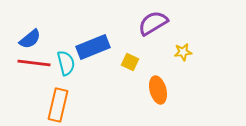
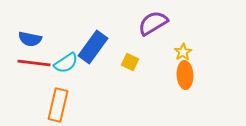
blue semicircle: rotated 50 degrees clockwise
blue rectangle: rotated 32 degrees counterclockwise
yellow star: rotated 24 degrees counterclockwise
cyan semicircle: rotated 70 degrees clockwise
orange ellipse: moved 27 px right, 15 px up; rotated 12 degrees clockwise
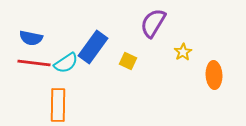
purple semicircle: rotated 28 degrees counterclockwise
blue semicircle: moved 1 px right, 1 px up
yellow square: moved 2 px left, 1 px up
orange ellipse: moved 29 px right
orange rectangle: rotated 12 degrees counterclockwise
